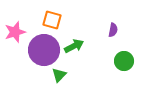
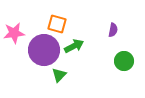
orange square: moved 5 px right, 4 px down
pink star: moved 1 px left, 1 px down; rotated 10 degrees clockwise
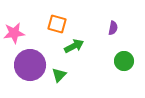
purple semicircle: moved 2 px up
purple circle: moved 14 px left, 15 px down
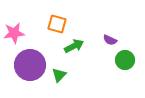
purple semicircle: moved 3 px left, 12 px down; rotated 104 degrees clockwise
green circle: moved 1 px right, 1 px up
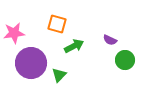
purple circle: moved 1 px right, 2 px up
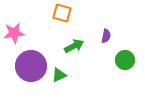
orange square: moved 5 px right, 11 px up
purple semicircle: moved 4 px left, 4 px up; rotated 104 degrees counterclockwise
purple circle: moved 3 px down
green triangle: rotated 21 degrees clockwise
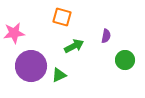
orange square: moved 4 px down
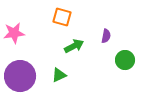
purple circle: moved 11 px left, 10 px down
